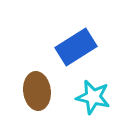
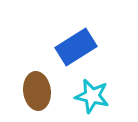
cyan star: moved 1 px left, 1 px up
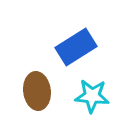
cyan star: rotated 8 degrees counterclockwise
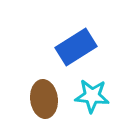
brown ellipse: moved 7 px right, 8 px down
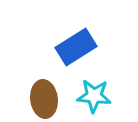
cyan star: moved 2 px right
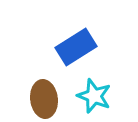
cyan star: rotated 16 degrees clockwise
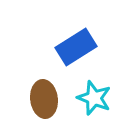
cyan star: moved 2 px down
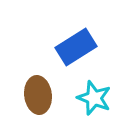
brown ellipse: moved 6 px left, 4 px up
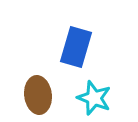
blue rectangle: rotated 42 degrees counterclockwise
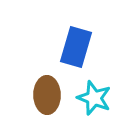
brown ellipse: moved 9 px right; rotated 6 degrees clockwise
